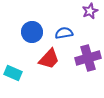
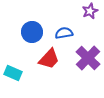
purple cross: rotated 30 degrees counterclockwise
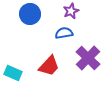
purple star: moved 19 px left
blue circle: moved 2 px left, 18 px up
red trapezoid: moved 7 px down
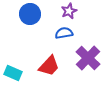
purple star: moved 2 px left
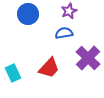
blue circle: moved 2 px left
red trapezoid: moved 2 px down
cyan rectangle: rotated 42 degrees clockwise
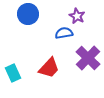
purple star: moved 8 px right, 5 px down; rotated 21 degrees counterclockwise
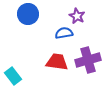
purple cross: moved 2 px down; rotated 30 degrees clockwise
red trapezoid: moved 8 px right, 6 px up; rotated 125 degrees counterclockwise
cyan rectangle: moved 3 px down; rotated 12 degrees counterclockwise
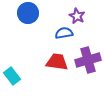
blue circle: moved 1 px up
cyan rectangle: moved 1 px left
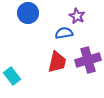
red trapezoid: rotated 95 degrees clockwise
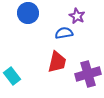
purple cross: moved 14 px down
